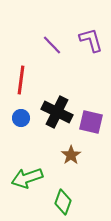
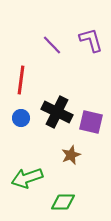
brown star: rotated 12 degrees clockwise
green diamond: rotated 70 degrees clockwise
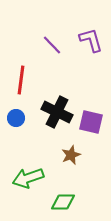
blue circle: moved 5 px left
green arrow: moved 1 px right
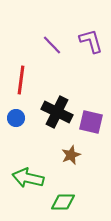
purple L-shape: moved 1 px down
green arrow: rotated 32 degrees clockwise
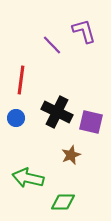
purple L-shape: moved 7 px left, 10 px up
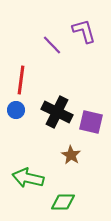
blue circle: moved 8 px up
brown star: rotated 18 degrees counterclockwise
